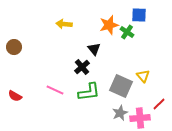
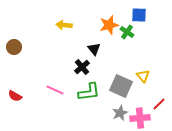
yellow arrow: moved 1 px down
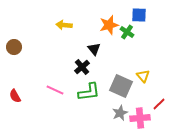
red semicircle: rotated 32 degrees clockwise
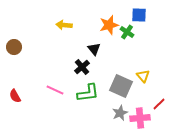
green L-shape: moved 1 px left, 1 px down
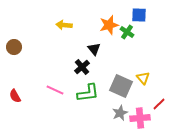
yellow triangle: moved 2 px down
